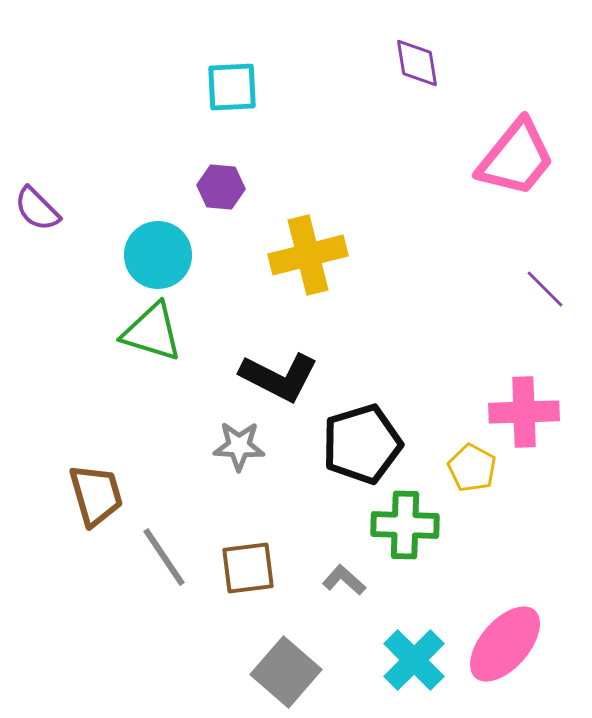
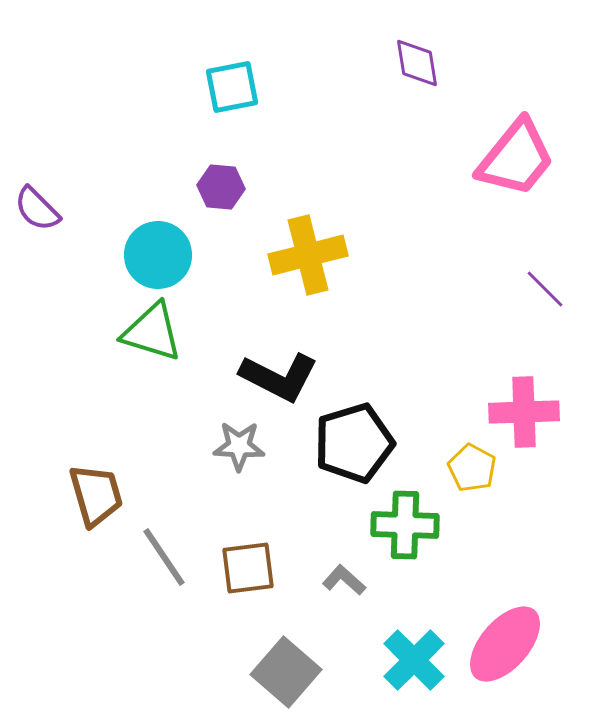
cyan square: rotated 8 degrees counterclockwise
black pentagon: moved 8 px left, 1 px up
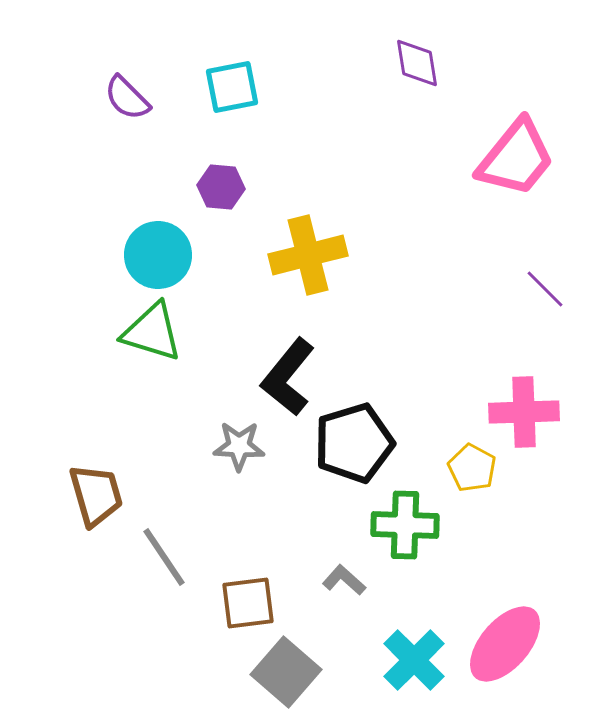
purple semicircle: moved 90 px right, 111 px up
black L-shape: moved 9 px right; rotated 102 degrees clockwise
brown square: moved 35 px down
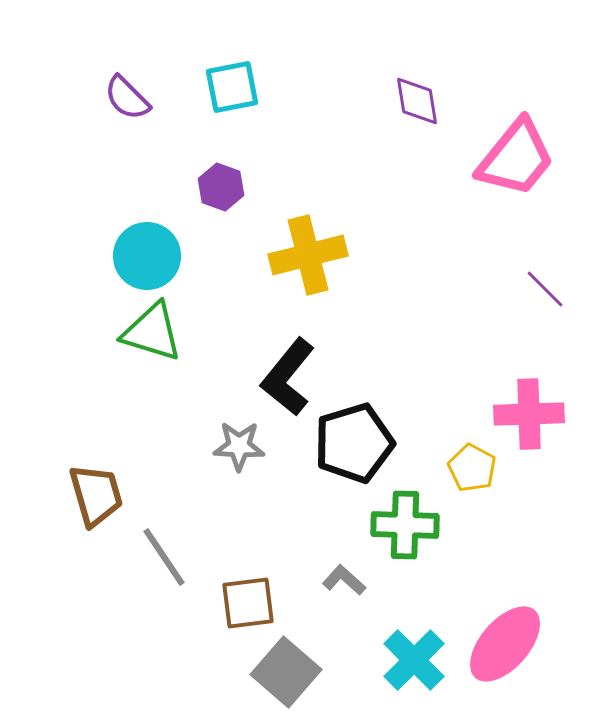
purple diamond: moved 38 px down
purple hexagon: rotated 15 degrees clockwise
cyan circle: moved 11 px left, 1 px down
pink cross: moved 5 px right, 2 px down
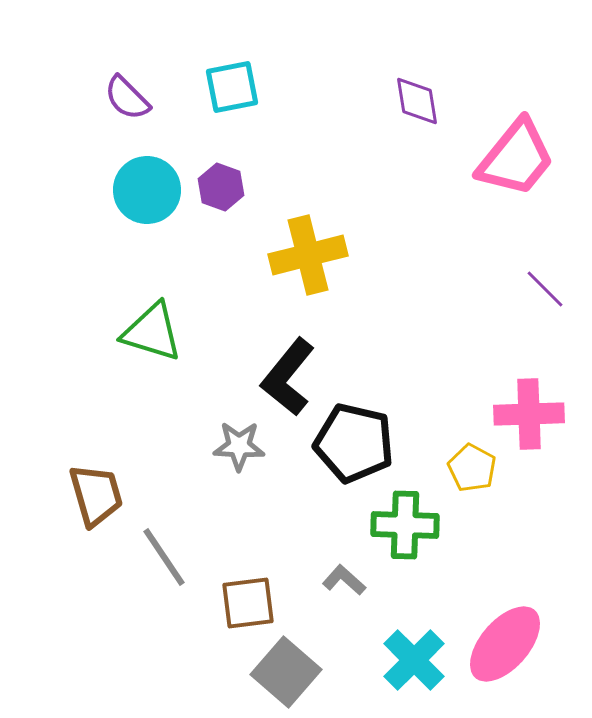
cyan circle: moved 66 px up
black pentagon: rotated 30 degrees clockwise
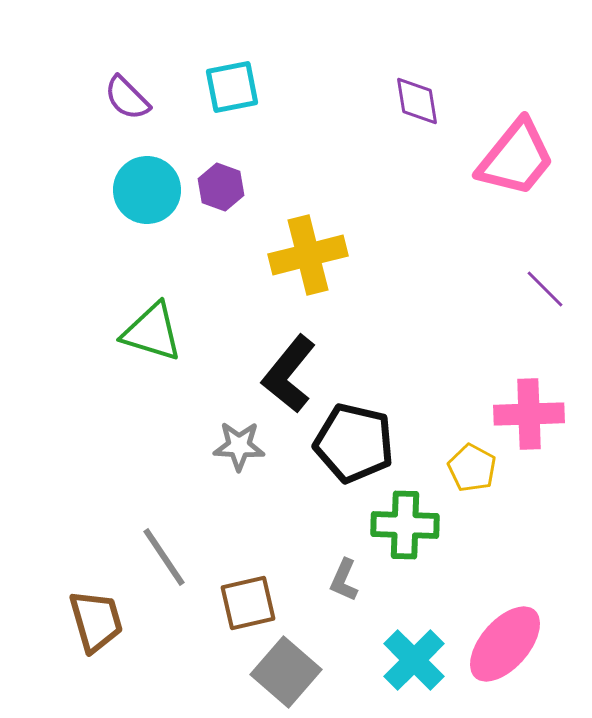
black L-shape: moved 1 px right, 3 px up
brown trapezoid: moved 126 px down
gray L-shape: rotated 108 degrees counterclockwise
brown square: rotated 6 degrees counterclockwise
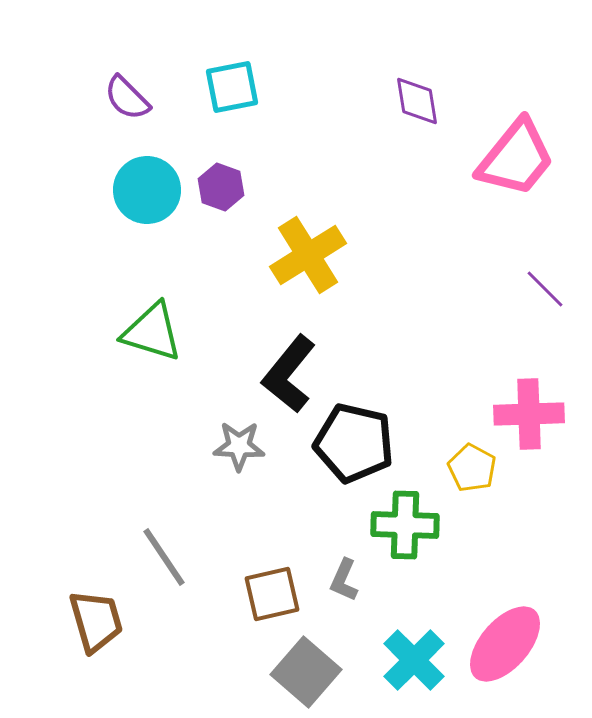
yellow cross: rotated 18 degrees counterclockwise
brown square: moved 24 px right, 9 px up
gray square: moved 20 px right
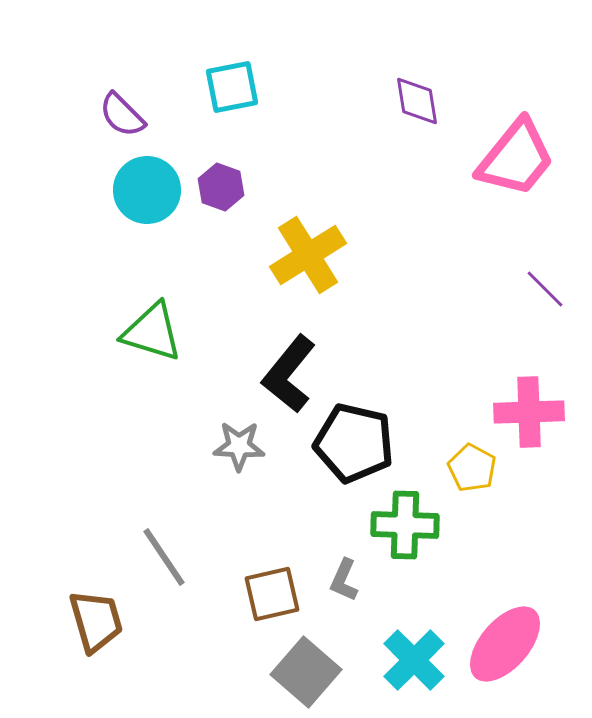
purple semicircle: moved 5 px left, 17 px down
pink cross: moved 2 px up
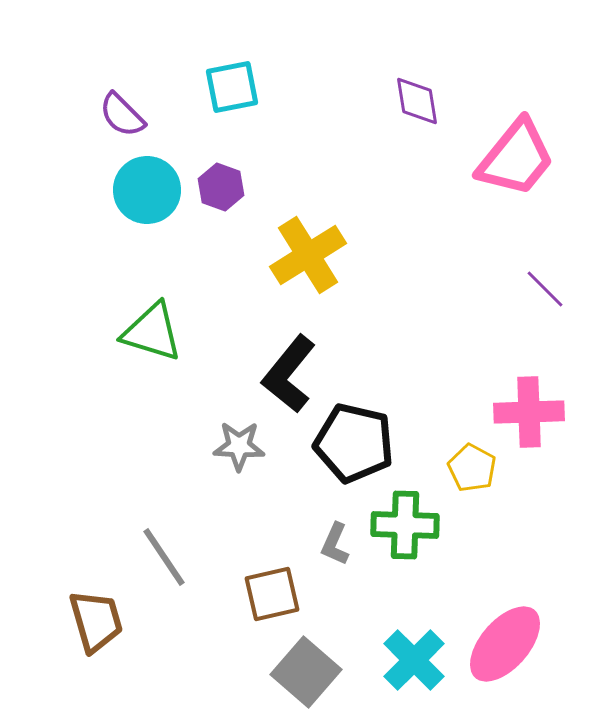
gray L-shape: moved 9 px left, 36 px up
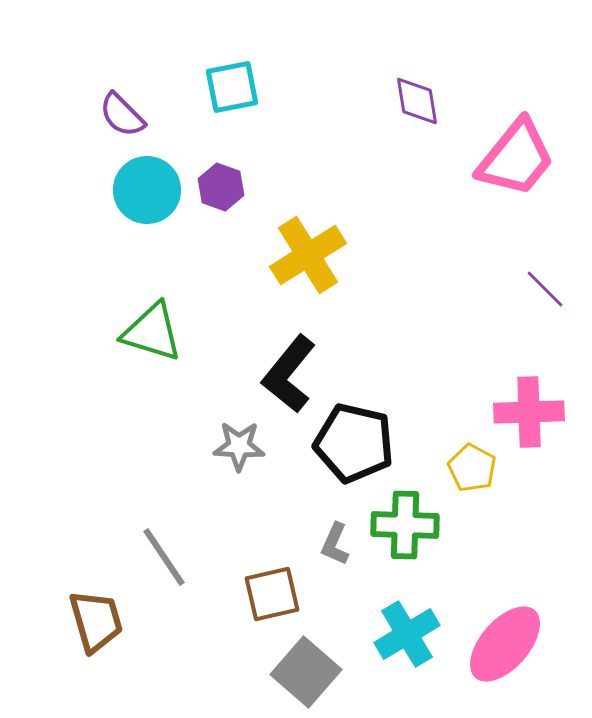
cyan cross: moved 7 px left, 26 px up; rotated 14 degrees clockwise
